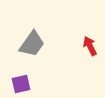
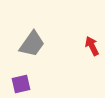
red arrow: moved 2 px right
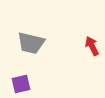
gray trapezoid: moved 1 px left, 1 px up; rotated 68 degrees clockwise
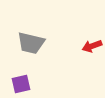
red arrow: rotated 84 degrees counterclockwise
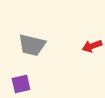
gray trapezoid: moved 1 px right, 2 px down
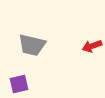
purple square: moved 2 px left
